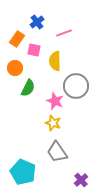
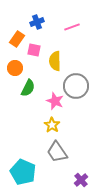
blue cross: rotated 16 degrees clockwise
pink line: moved 8 px right, 6 px up
yellow star: moved 1 px left, 2 px down; rotated 14 degrees clockwise
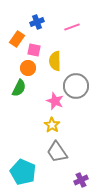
orange circle: moved 13 px right
green semicircle: moved 9 px left
purple cross: rotated 16 degrees clockwise
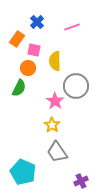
blue cross: rotated 24 degrees counterclockwise
pink star: rotated 12 degrees clockwise
purple cross: moved 1 px down
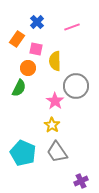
pink square: moved 2 px right, 1 px up
cyan pentagon: moved 19 px up
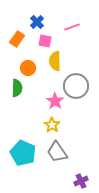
pink square: moved 9 px right, 8 px up
green semicircle: moved 2 px left; rotated 24 degrees counterclockwise
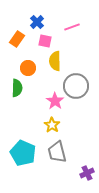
gray trapezoid: rotated 20 degrees clockwise
purple cross: moved 6 px right, 8 px up
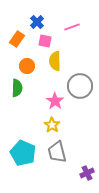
orange circle: moved 1 px left, 2 px up
gray circle: moved 4 px right
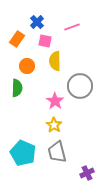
yellow star: moved 2 px right
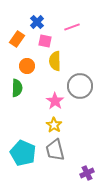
gray trapezoid: moved 2 px left, 2 px up
